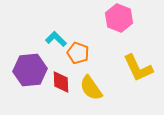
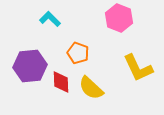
cyan L-shape: moved 6 px left, 20 px up
purple hexagon: moved 4 px up
yellow semicircle: rotated 12 degrees counterclockwise
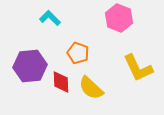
cyan L-shape: moved 1 px up
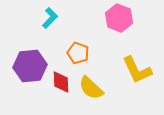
cyan L-shape: rotated 90 degrees clockwise
yellow L-shape: moved 1 px left, 2 px down
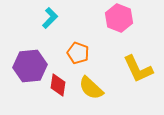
yellow L-shape: moved 1 px right, 1 px up
red diamond: moved 3 px left, 3 px down; rotated 10 degrees clockwise
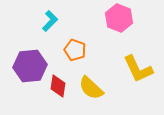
cyan L-shape: moved 3 px down
orange pentagon: moved 3 px left, 3 px up
red diamond: moved 1 px down
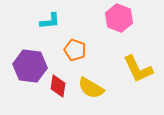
cyan L-shape: rotated 40 degrees clockwise
purple hexagon: rotated 12 degrees clockwise
yellow semicircle: rotated 12 degrees counterclockwise
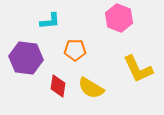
orange pentagon: rotated 20 degrees counterclockwise
purple hexagon: moved 4 px left, 8 px up
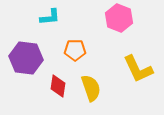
cyan L-shape: moved 4 px up
yellow semicircle: rotated 140 degrees counterclockwise
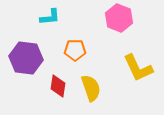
yellow L-shape: moved 1 px up
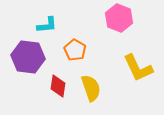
cyan L-shape: moved 3 px left, 8 px down
orange pentagon: rotated 30 degrees clockwise
purple hexagon: moved 2 px right, 1 px up
